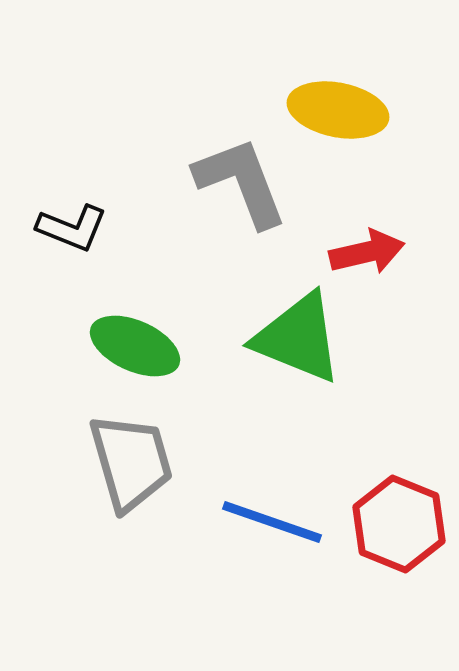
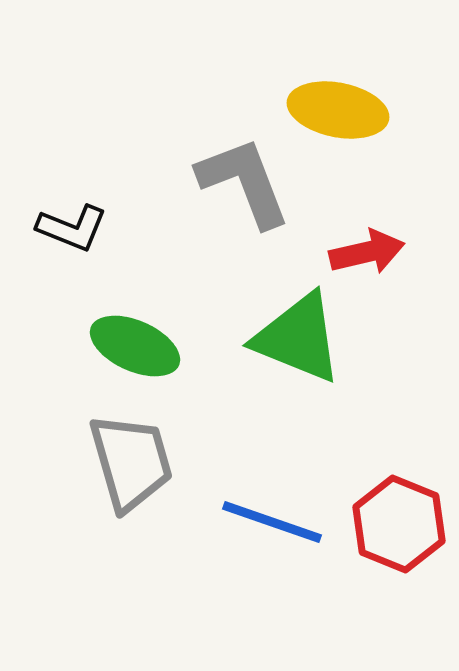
gray L-shape: moved 3 px right
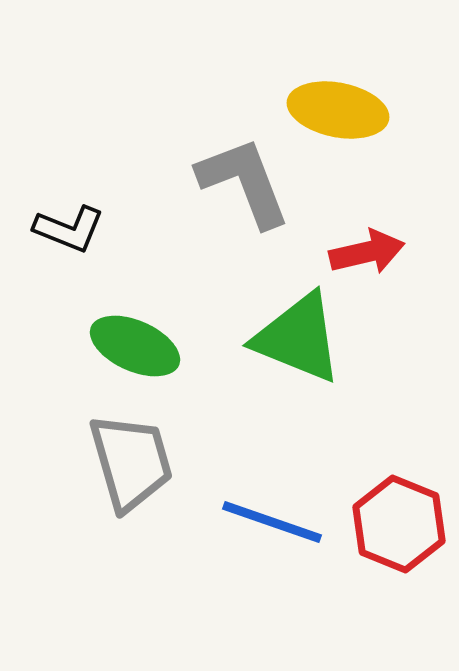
black L-shape: moved 3 px left, 1 px down
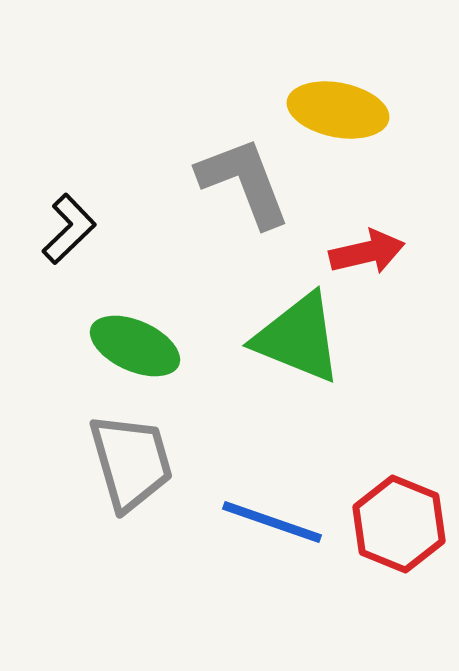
black L-shape: rotated 66 degrees counterclockwise
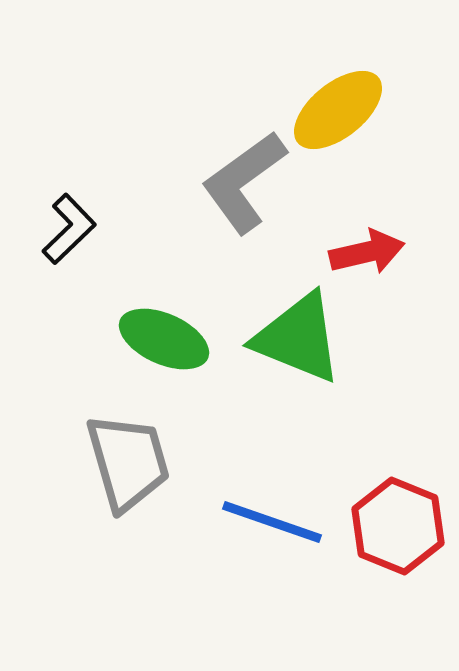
yellow ellipse: rotated 50 degrees counterclockwise
gray L-shape: rotated 105 degrees counterclockwise
green ellipse: moved 29 px right, 7 px up
gray trapezoid: moved 3 px left
red hexagon: moved 1 px left, 2 px down
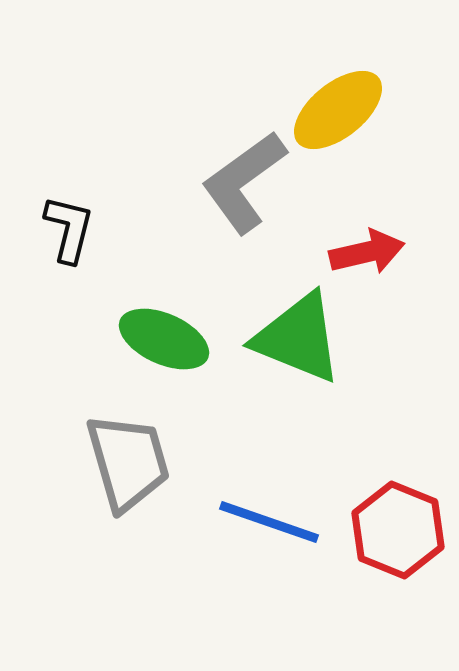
black L-shape: rotated 32 degrees counterclockwise
blue line: moved 3 px left
red hexagon: moved 4 px down
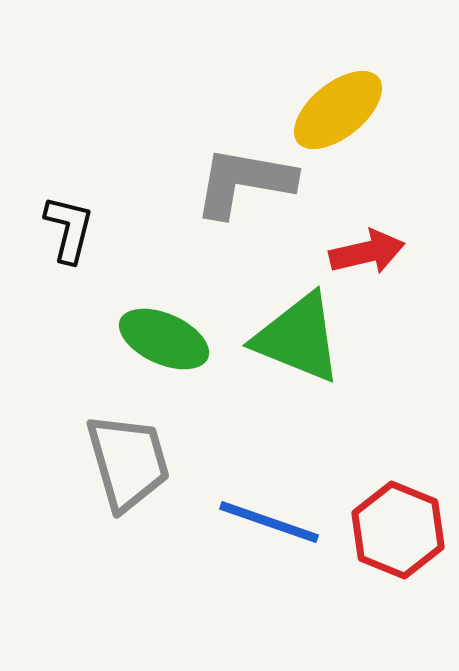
gray L-shape: rotated 46 degrees clockwise
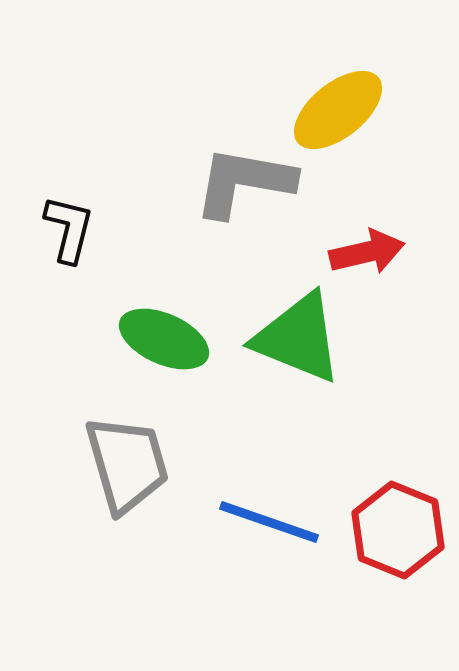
gray trapezoid: moved 1 px left, 2 px down
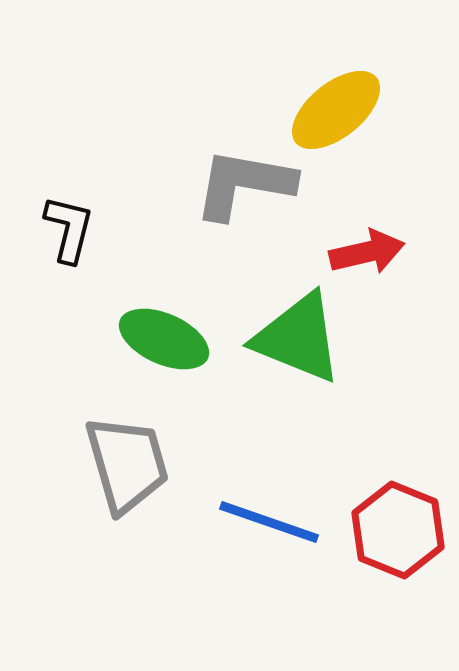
yellow ellipse: moved 2 px left
gray L-shape: moved 2 px down
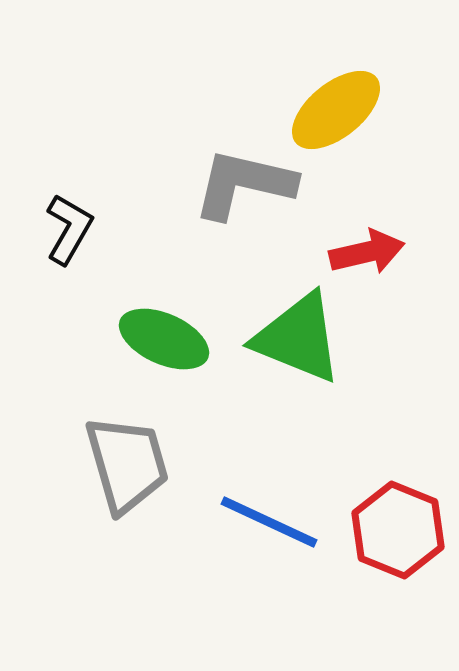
gray L-shape: rotated 3 degrees clockwise
black L-shape: rotated 16 degrees clockwise
blue line: rotated 6 degrees clockwise
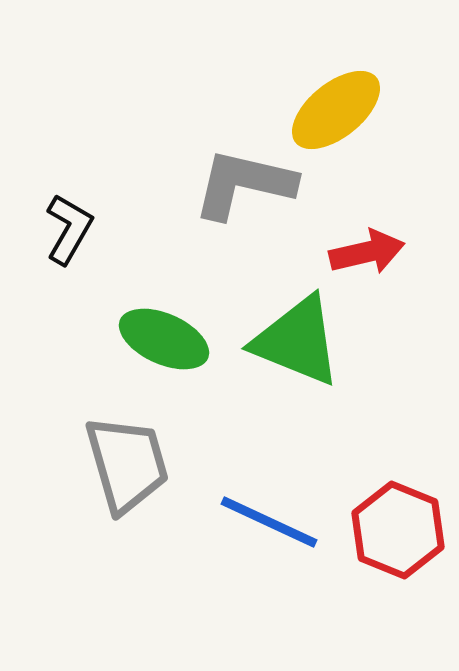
green triangle: moved 1 px left, 3 px down
